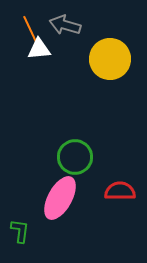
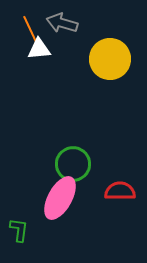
gray arrow: moved 3 px left, 2 px up
green circle: moved 2 px left, 7 px down
green L-shape: moved 1 px left, 1 px up
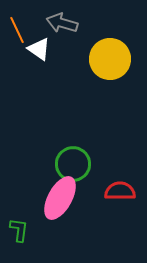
orange line: moved 13 px left, 1 px down
white triangle: rotated 40 degrees clockwise
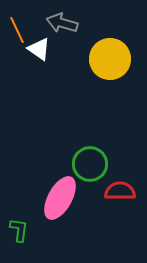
green circle: moved 17 px right
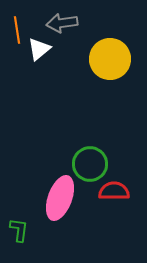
gray arrow: rotated 24 degrees counterclockwise
orange line: rotated 16 degrees clockwise
white triangle: rotated 45 degrees clockwise
red semicircle: moved 6 px left
pink ellipse: rotated 9 degrees counterclockwise
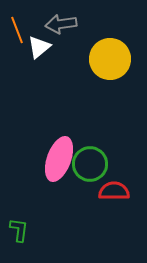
gray arrow: moved 1 px left, 1 px down
orange line: rotated 12 degrees counterclockwise
white triangle: moved 2 px up
pink ellipse: moved 1 px left, 39 px up
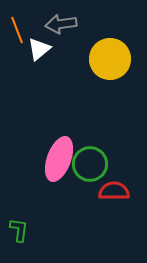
white triangle: moved 2 px down
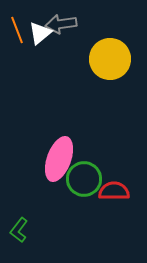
white triangle: moved 1 px right, 16 px up
green circle: moved 6 px left, 15 px down
green L-shape: rotated 150 degrees counterclockwise
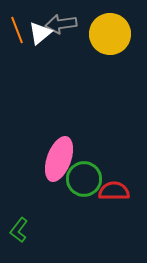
yellow circle: moved 25 px up
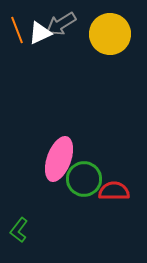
gray arrow: rotated 24 degrees counterclockwise
white triangle: rotated 15 degrees clockwise
